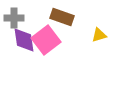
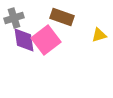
gray cross: rotated 18 degrees counterclockwise
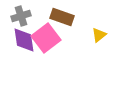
gray cross: moved 7 px right, 2 px up
yellow triangle: rotated 21 degrees counterclockwise
pink square: moved 2 px up
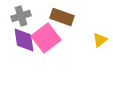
yellow triangle: moved 1 px right, 5 px down
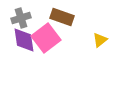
gray cross: moved 2 px down
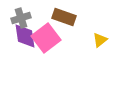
brown rectangle: moved 2 px right
purple diamond: moved 1 px right, 4 px up
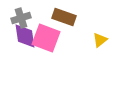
pink square: rotated 32 degrees counterclockwise
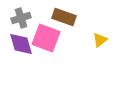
purple diamond: moved 4 px left, 8 px down; rotated 8 degrees counterclockwise
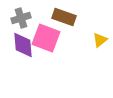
purple diamond: moved 2 px right, 1 px down; rotated 12 degrees clockwise
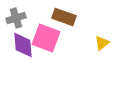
gray cross: moved 5 px left
yellow triangle: moved 2 px right, 3 px down
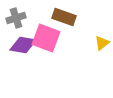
purple diamond: rotated 76 degrees counterclockwise
